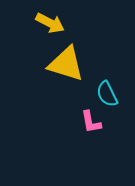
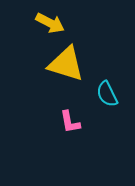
pink L-shape: moved 21 px left
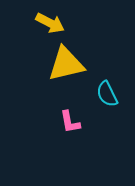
yellow triangle: rotated 30 degrees counterclockwise
